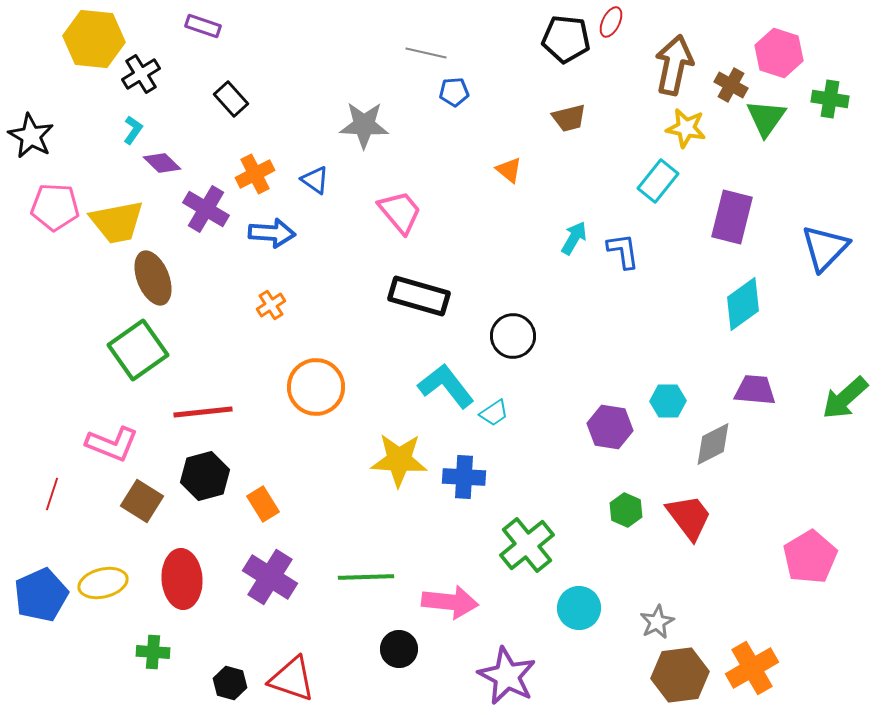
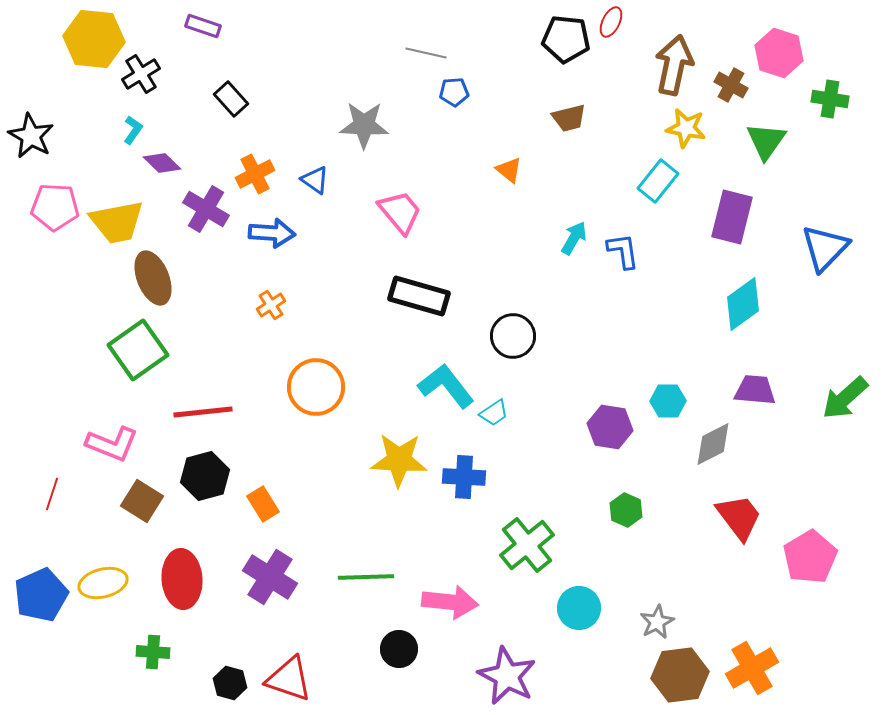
green triangle at (766, 118): moved 23 px down
red trapezoid at (689, 517): moved 50 px right
red triangle at (292, 679): moved 3 px left
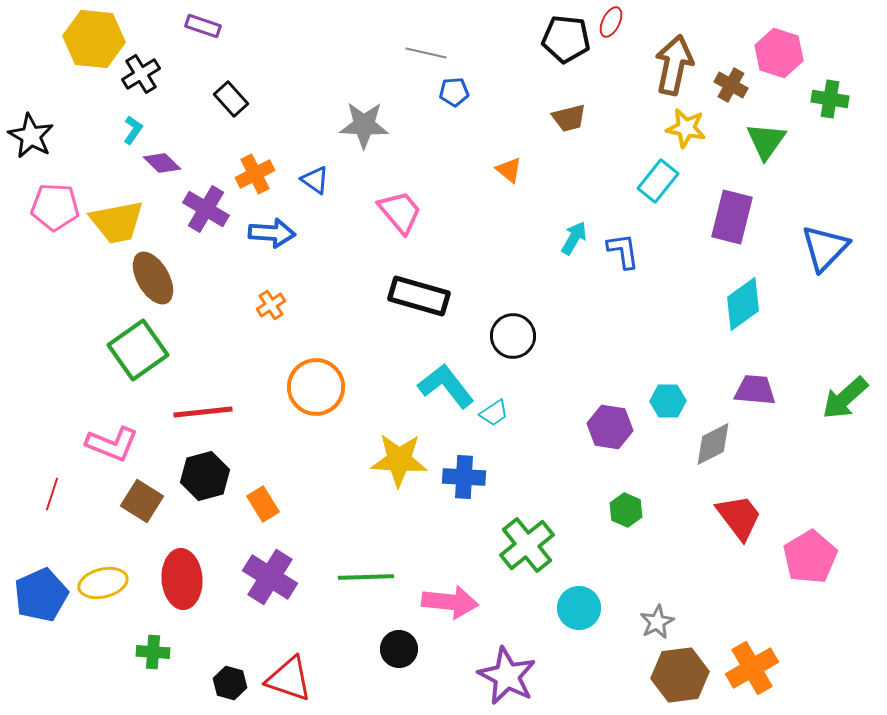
brown ellipse at (153, 278): rotated 8 degrees counterclockwise
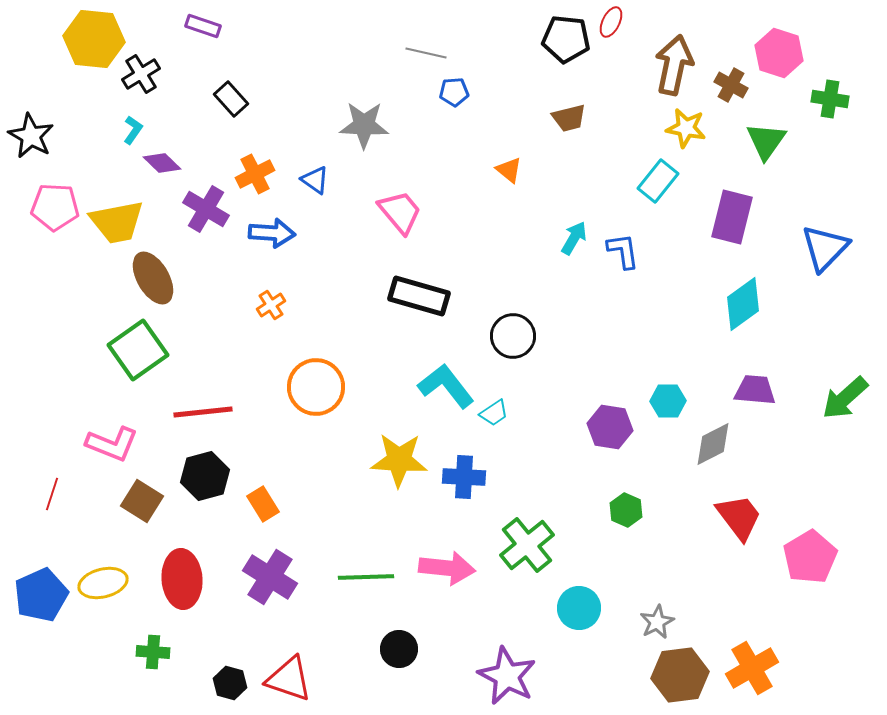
pink arrow at (450, 602): moved 3 px left, 34 px up
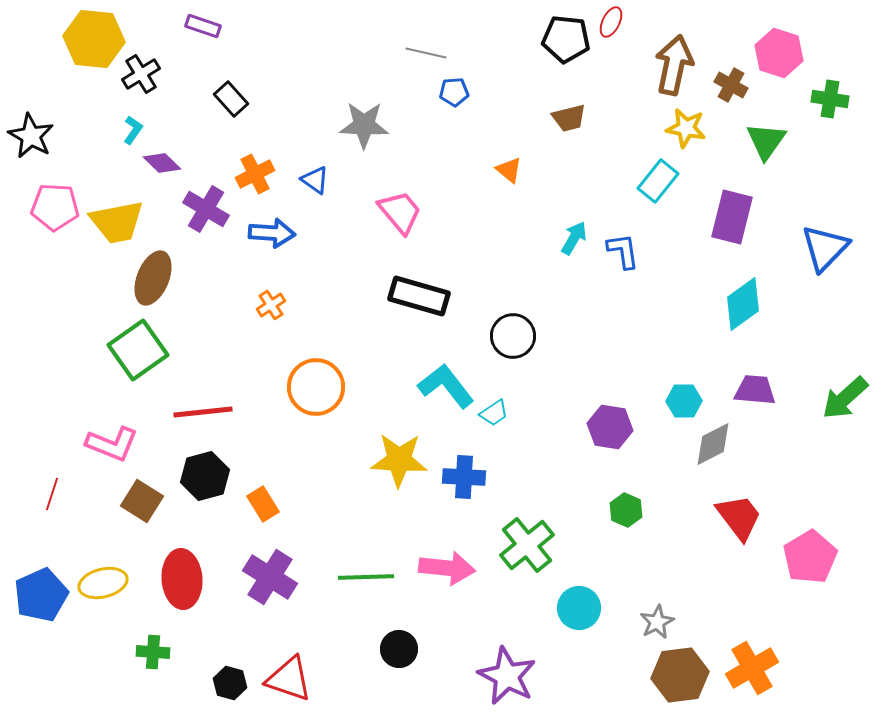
brown ellipse at (153, 278): rotated 52 degrees clockwise
cyan hexagon at (668, 401): moved 16 px right
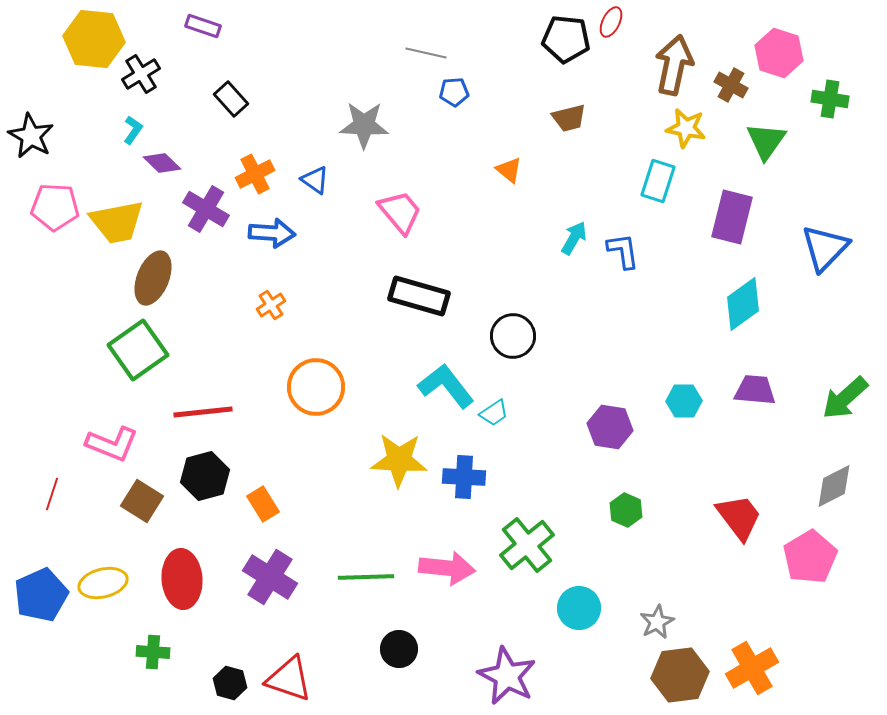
cyan rectangle at (658, 181): rotated 21 degrees counterclockwise
gray diamond at (713, 444): moved 121 px right, 42 px down
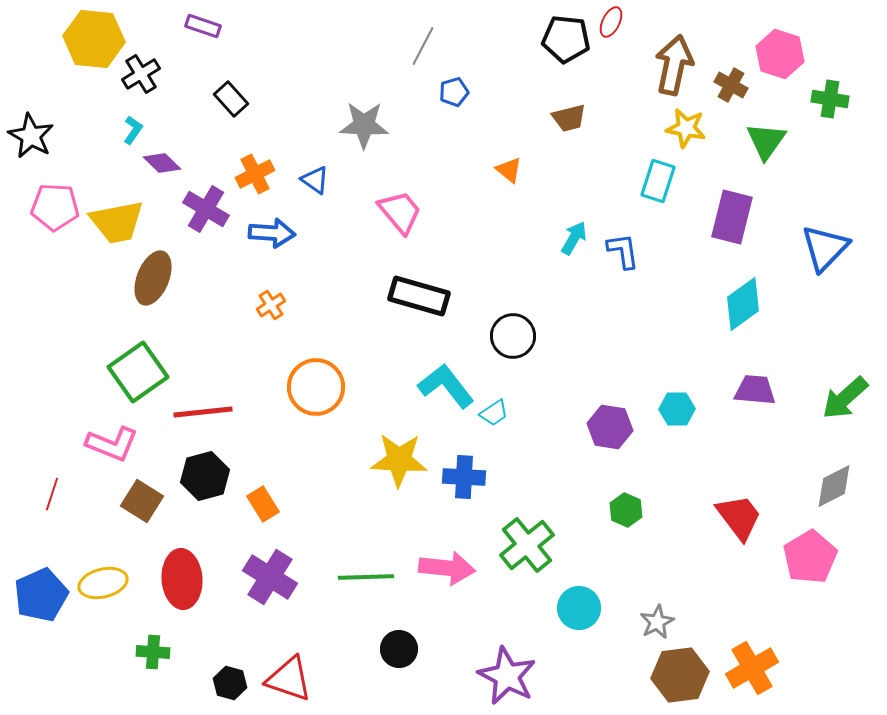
gray line at (426, 53): moved 3 px left, 7 px up; rotated 75 degrees counterclockwise
pink hexagon at (779, 53): moved 1 px right, 1 px down
blue pentagon at (454, 92): rotated 12 degrees counterclockwise
green square at (138, 350): moved 22 px down
cyan hexagon at (684, 401): moved 7 px left, 8 px down
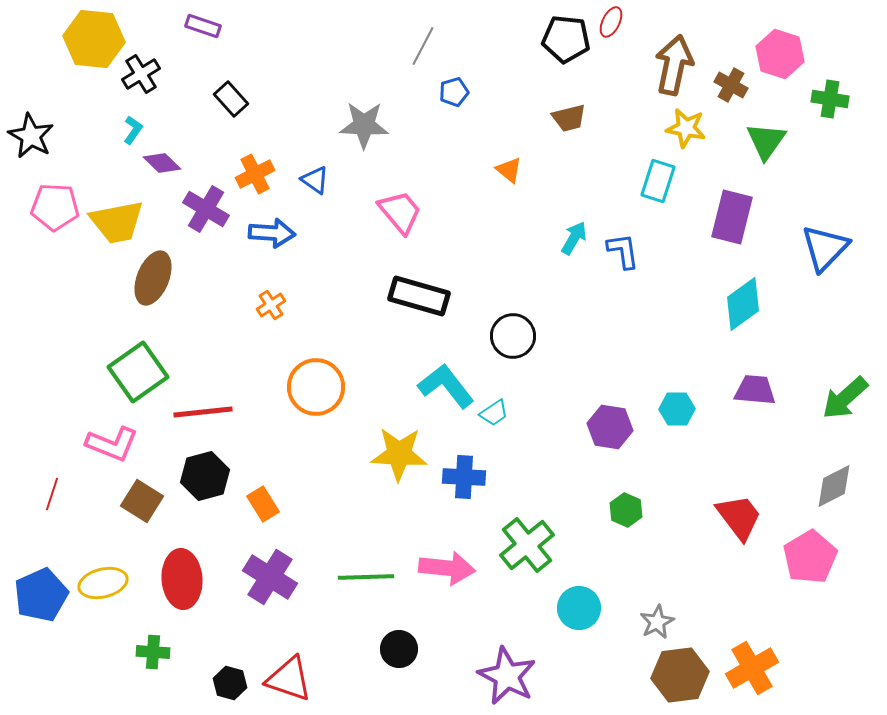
yellow star at (399, 460): moved 6 px up
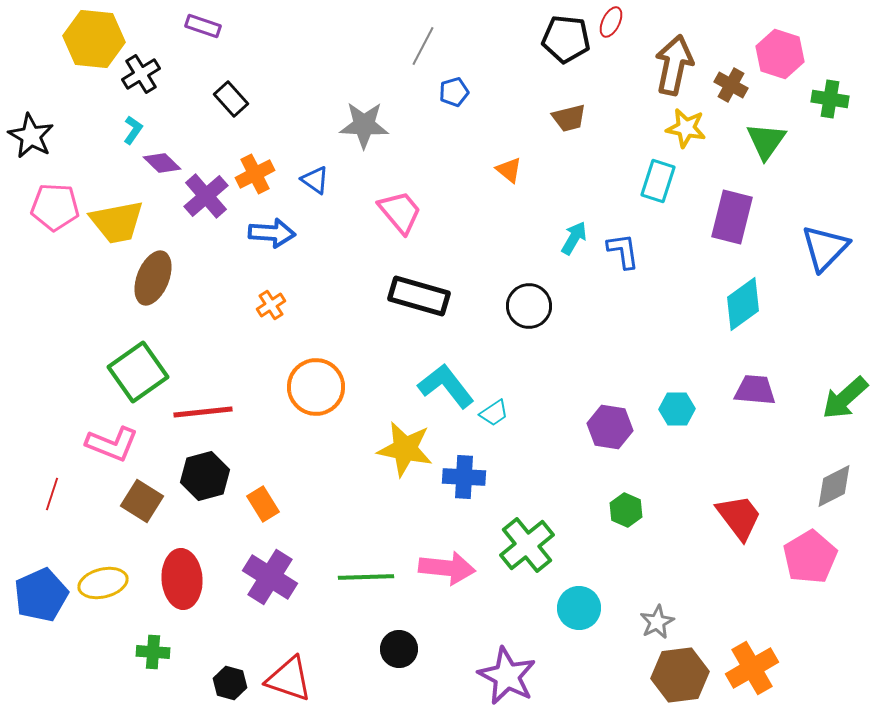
purple cross at (206, 209): moved 13 px up; rotated 18 degrees clockwise
black circle at (513, 336): moved 16 px right, 30 px up
yellow star at (399, 454): moved 6 px right, 5 px up; rotated 8 degrees clockwise
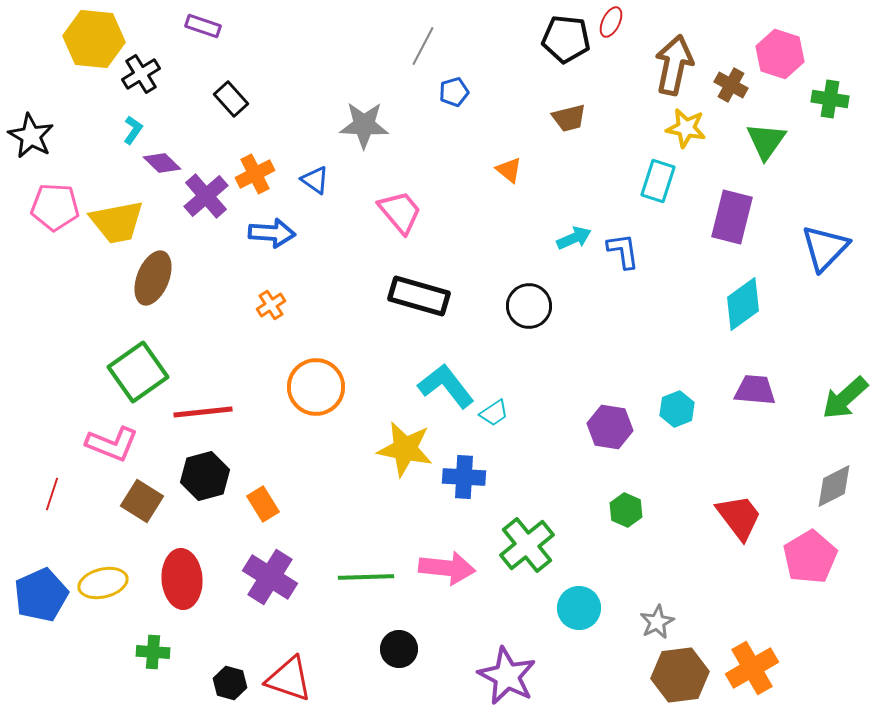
cyan arrow at (574, 238): rotated 36 degrees clockwise
cyan hexagon at (677, 409): rotated 20 degrees counterclockwise
